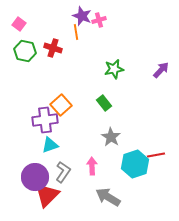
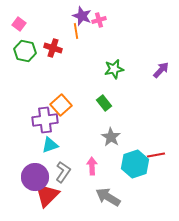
orange line: moved 1 px up
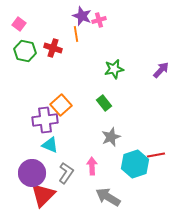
orange line: moved 3 px down
gray star: rotated 18 degrees clockwise
cyan triangle: rotated 42 degrees clockwise
gray L-shape: moved 3 px right, 1 px down
purple circle: moved 3 px left, 4 px up
red triangle: moved 4 px left
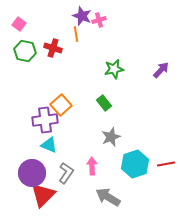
cyan triangle: moved 1 px left
red line: moved 10 px right, 9 px down
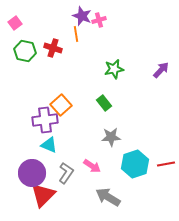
pink square: moved 4 px left, 1 px up; rotated 16 degrees clockwise
gray star: rotated 18 degrees clockwise
pink arrow: rotated 126 degrees clockwise
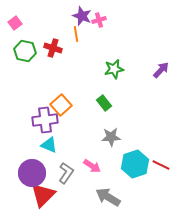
red line: moved 5 px left, 1 px down; rotated 36 degrees clockwise
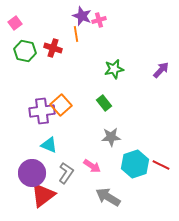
purple cross: moved 3 px left, 9 px up
red triangle: rotated 8 degrees clockwise
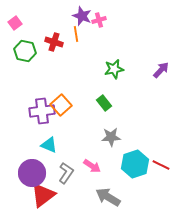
red cross: moved 1 px right, 6 px up
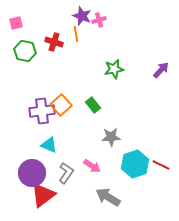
pink square: moved 1 px right; rotated 24 degrees clockwise
green rectangle: moved 11 px left, 2 px down
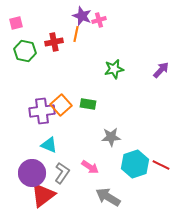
orange line: rotated 21 degrees clockwise
red cross: rotated 30 degrees counterclockwise
green rectangle: moved 5 px left, 1 px up; rotated 42 degrees counterclockwise
pink arrow: moved 2 px left, 1 px down
gray L-shape: moved 4 px left
